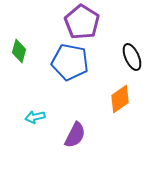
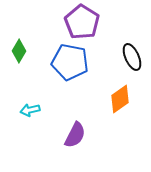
green diamond: rotated 15 degrees clockwise
cyan arrow: moved 5 px left, 7 px up
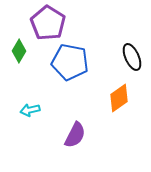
purple pentagon: moved 34 px left, 1 px down
orange diamond: moved 1 px left, 1 px up
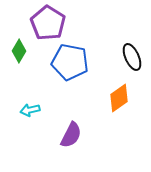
purple semicircle: moved 4 px left
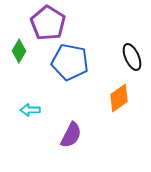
cyan arrow: rotated 12 degrees clockwise
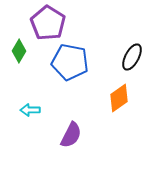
black ellipse: rotated 52 degrees clockwise
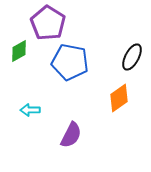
green diamond: rotated 30 degrees clockwise
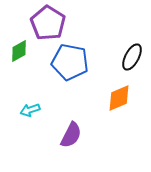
orange diamond: rotated 12 degrees clockwise
cyan arrow: rotated 18 degrees counterclockwise
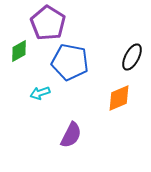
cyan arrow: moved 10 px right, 17 px up
